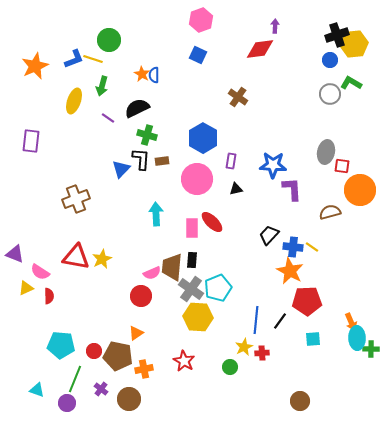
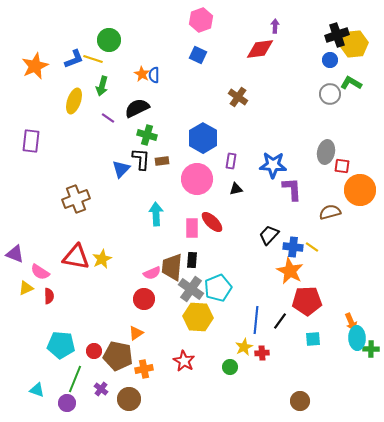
red circle at (141, 296): moved 3 px right, 3 px down
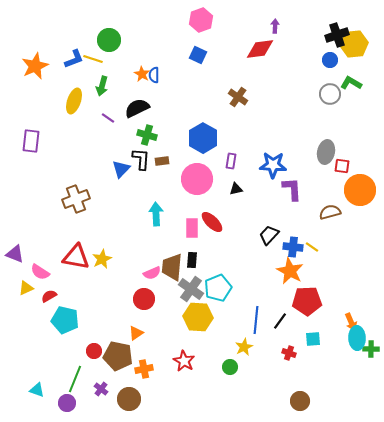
red semicircle at (49, 296): rotated 119 degrees counterclockwise
cyan pentagon at (61, 345): moved 4 px right, 25 px up; rotated 8 degrees clockwise
red cross at (262, 353): moved 27 px right; rotated 24 degrees clockwise
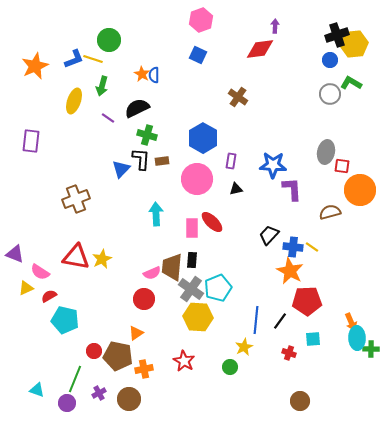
purple cross at (101, 389): moved 2 px left, 4 px down; rotated 24 degrees clockwise
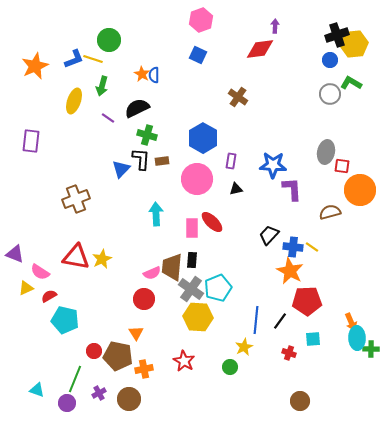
orange triangle at (136, 333): rotated 28 degrees counterclockwise
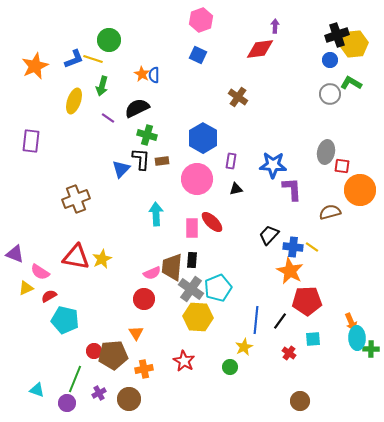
red cross at (289, 353): rotated 16 degrees clockwise
brown pentagon at (118, 356): moved 5 px left, 1 px up; rotated 16 degrees counterclockwise
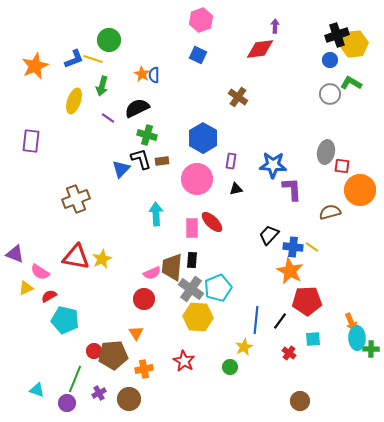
black L-shape at (141, 159): rotated 20 degrees counterclockwise
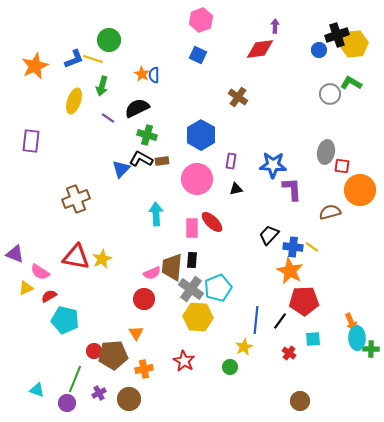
blue circle at (330, 60): moved 11 px left, 10 px up
blue hexagon at (203, 138): moved 2 px left, 3 px up
black L-shape at (141, 159): rotated 45 degrees counterclockwise
red pentagon at (307, 301): moved 3 px left
